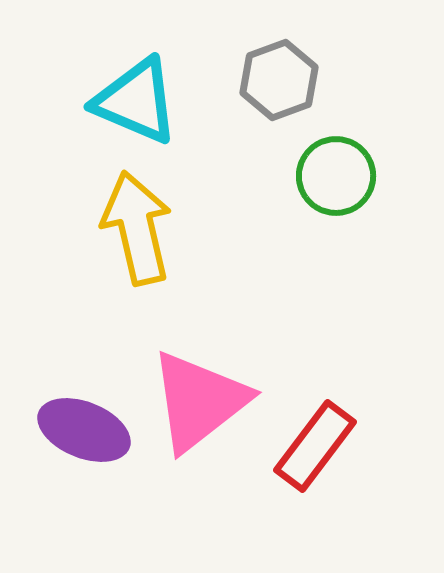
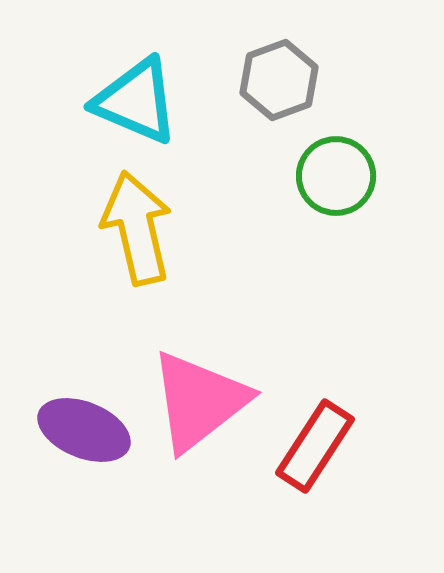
red rectangle: rotated 4 degrees counterclockwise
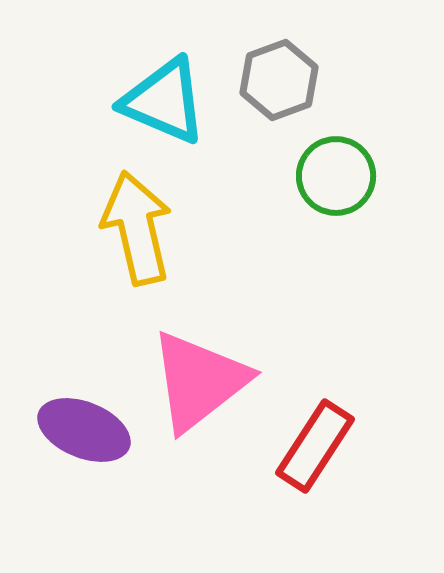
cyan triangle: moved 28 px right
pink triangle: moved 20 px up
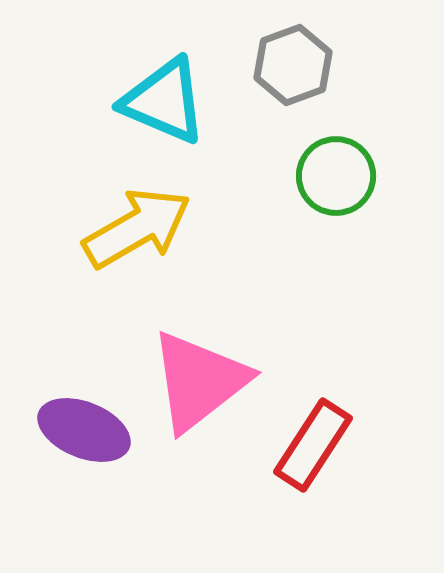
gray hexagon: moved 14 px right, 15 px up
yellow arrow: rotated 73 degrees clockwise
red rectangle: moved 2 px left, 1 px up
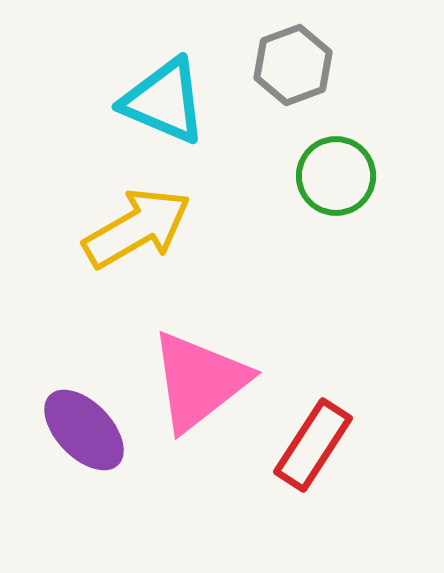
purple ellipse: rotated 24 degrees clockwise
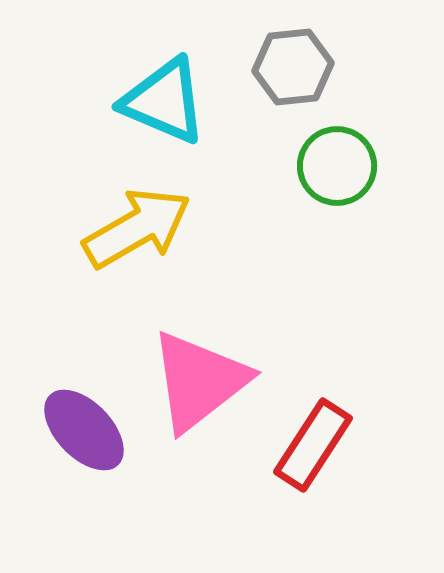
gray hexagon: moved 2 px down; rotated 14 degrees clockwise
green circle: moved 1 px right, 10 px up
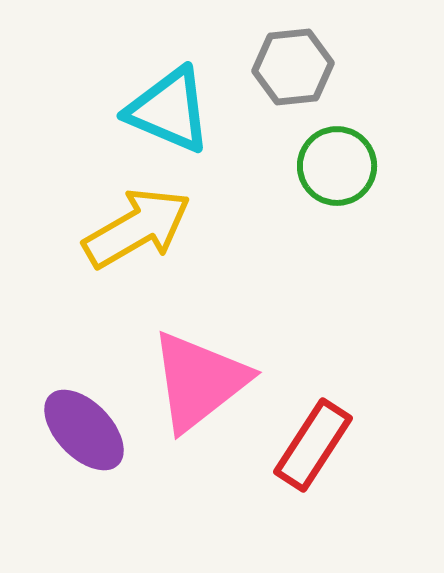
cyan triangle: moved 5 px right, 9 px down
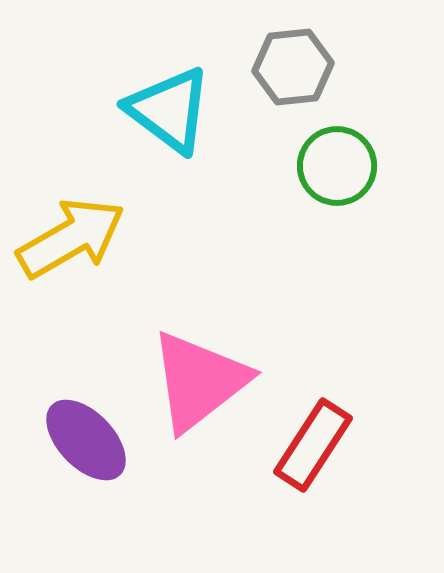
cyan triangle: rotated 14 degrees clockwise
yellow arrow: moved 66 px left, 10 px down
purple ellipse: moved 2 px right, 10 px down
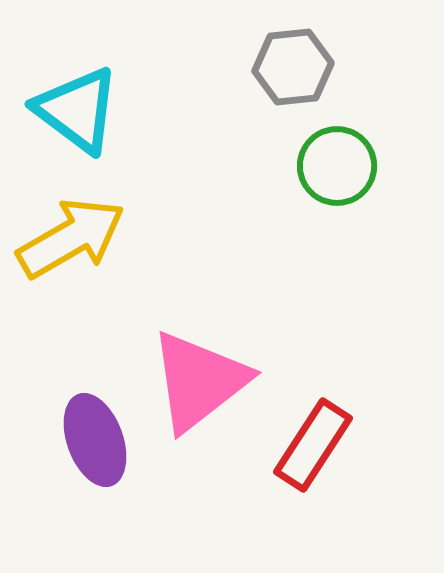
cyan triangle: moved 92 px left
purple ellipse: moved 9 px right; rotated 24 degrees clockwise
